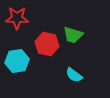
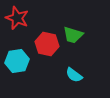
red star: rotated 20 degrees clockwise
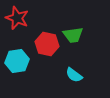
green trapezoid: rotated 25 degrees counterclockwise
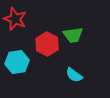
red star: moved 2 px left, 1 px down
red hexagon: rotated 15 degrees clockwise
cyan hexagon: moved 1 px down
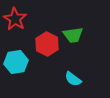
red star: rotated 10 degrees clockwise
cyan hexagon: moved 1 px left
cyan semicircle: moved 1 px left, 4 px down
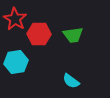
red hexagon: moved 8 px left, 10 px up; rotated 25 degrees counterclockwise
cyan semicircle: moved 2 px left, 2 px down
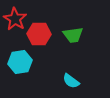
cyan hexagon: moved 4 px right
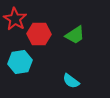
green trapezoid: moved 2 px right; rotated 25 degrees counterclockwise
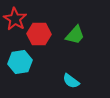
green trapezoid: rotated 15 degrees counterclockwise
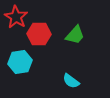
red star: moved 1 px right, 2 px up
